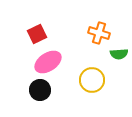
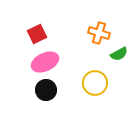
green semicircle: rotated 24 degrees counterclockwise
pink ellipse: moved 3 px left; rotated 8 degrees clockwise
yellow circle: moved 3 px right, 3 px down
black circle: moved 6 px right
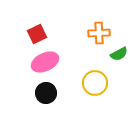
orange cross: rotated 20 degrees counterclockwise
black circle: moved 3 px down
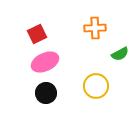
orange cross: moved 4 px left, 5 px up
green semicircle: moved 1 px right
yellow circle: moved 1 px right, 3 px down
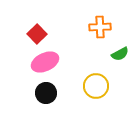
orange cross: moved 5 px right, 1 px up
red square: rotated 18 degrees counterclockwise
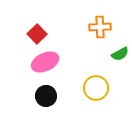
yellow circle: moved 2 px down
black circle: moved 3 px down
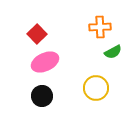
green semicircle: moved 7 px left, 2 px up
black circle: moved 4 px left
